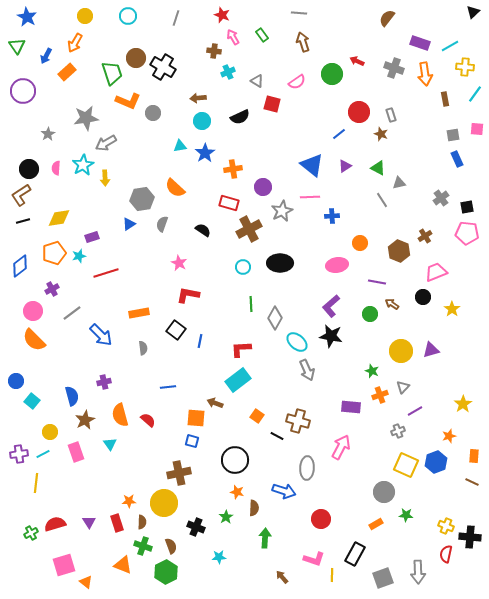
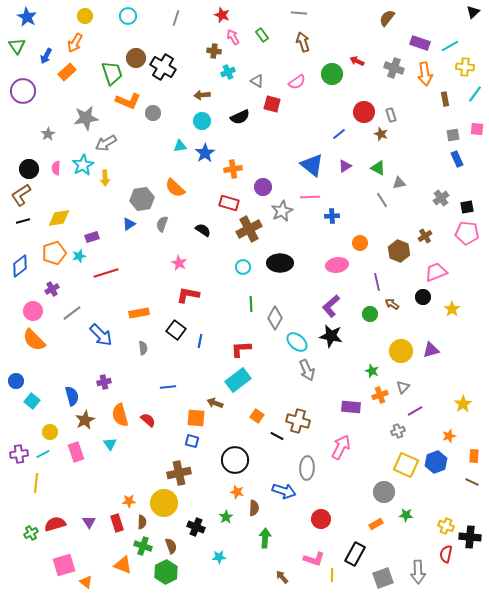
brown arrow at (198, 98): moved 4 px right, 3 px up
red circle at (359, 112): moved 5 px right
purple line at (377, 282): rotated 66 degrees clockwise
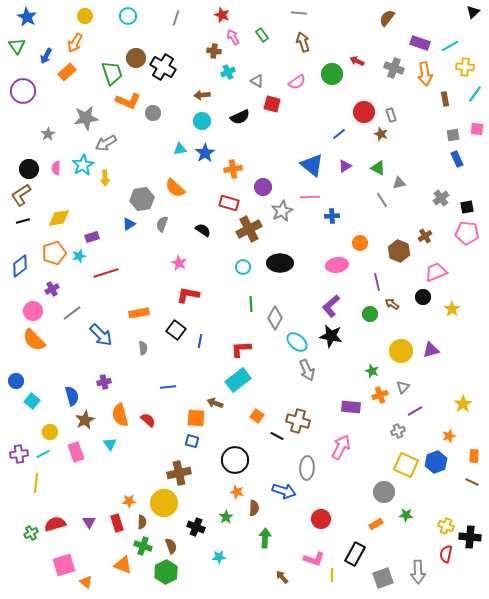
cyan triangle at (180, 146): moved 3 px down
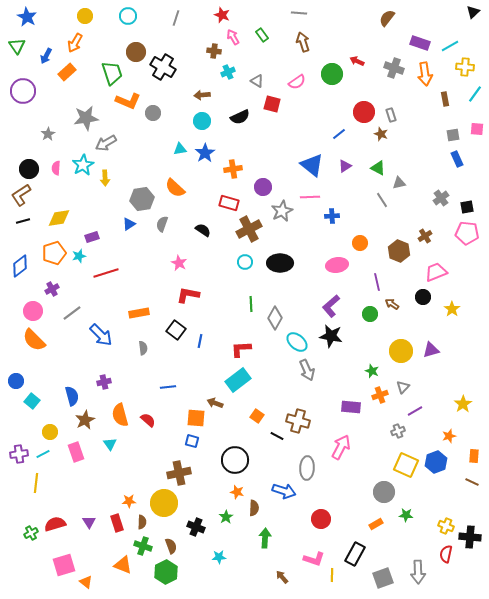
brown circle at (136, 58): moved 6 px up
cyan circle at (243, 267): moved 2 px right, 5 px up
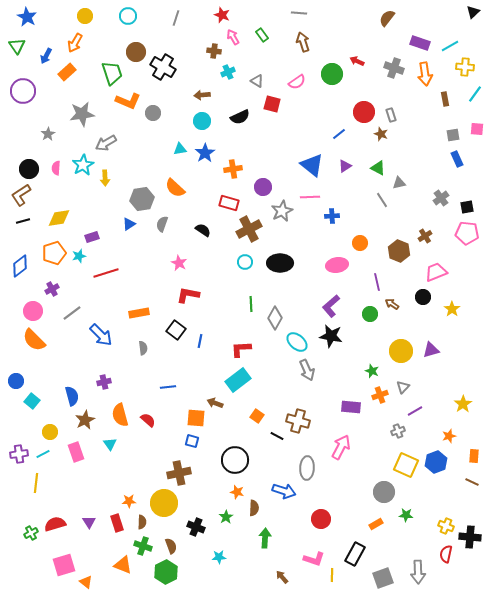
gray star at (86, 118): moved 4 px left, 4 px up
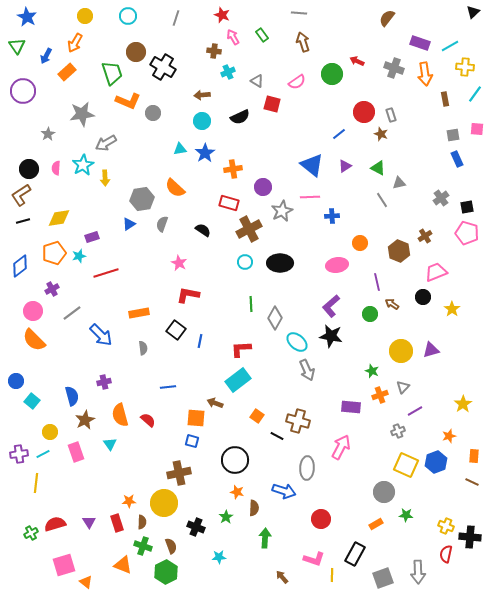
pink pentagon at (467, 233): rotated 10 degrees clockwise
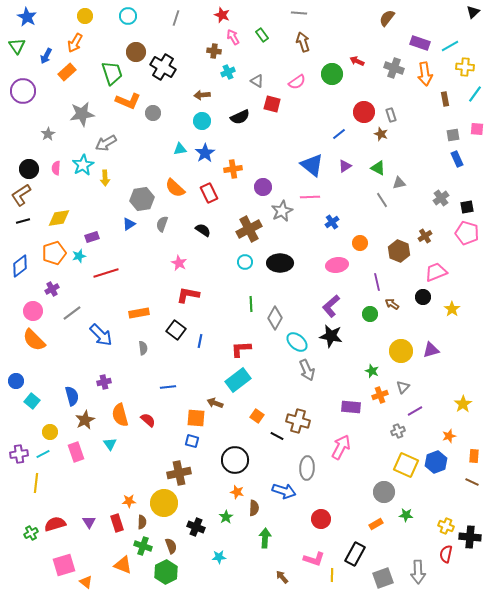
red rectangle at (229, 203): moved 20 px left, 10 px up; rotated 48 degrees clockwise
blue cross at (332, 216): moved 6 px down; rotated 32 degrees counterclockwise
